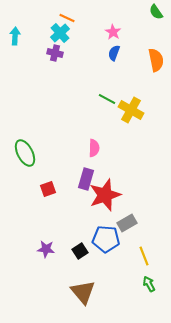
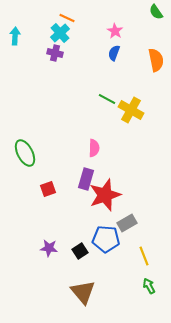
pink star: moved 2 px right, 1 px up
purple star: moved 3 px right, 1 px up
green arrow: moved 2 px down
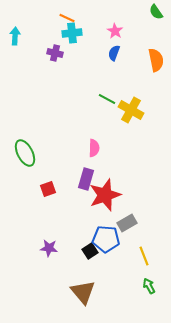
cyan cross: moved 12 px right; rotated 36 degrees clockwise
black square: moved 10 px right
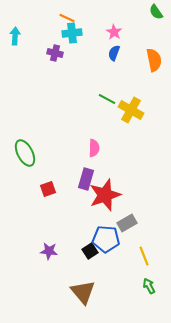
pink star: moved 1 px left, 1 px down
orange semicircle: moved 2 px left
purple star: moved 3 px down
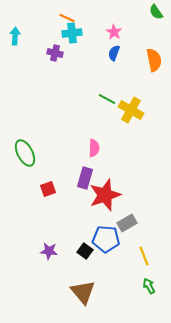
purple rectangle: moved 1 px left, 1 px up
black square: moved 5 px left; rotated 21 degrees counterclockwise
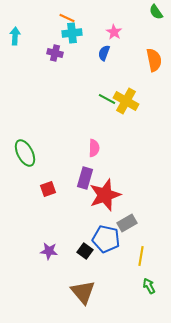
blue semicircle: moved 10 px left
yellow cross: moved 5 px left, 9 px up
blue pentagon: rotated 8 degrees clockwise
yellow line: moved 3 px left; rotated 30 degrees clockwise
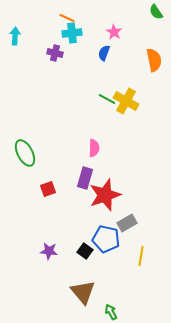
green arrow: moved 38 px left, 26 px down
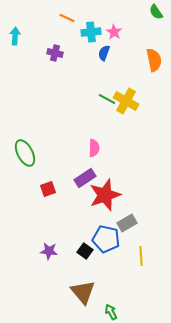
cyan cross: moved 19 px right, 1 px up
purple rectangle: rotated 40 degrees clockwise
yellow line: rotated 12 degrees counterclockwise
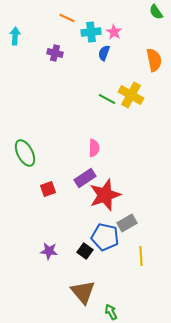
yellow cross: moved 5 px right, 6 px up
blue pentagon: moved 1 px left, 2 px up
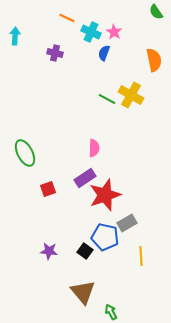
cyan cross: rotated 30 degrees clockwise
